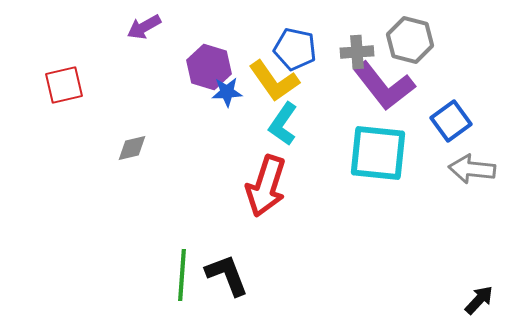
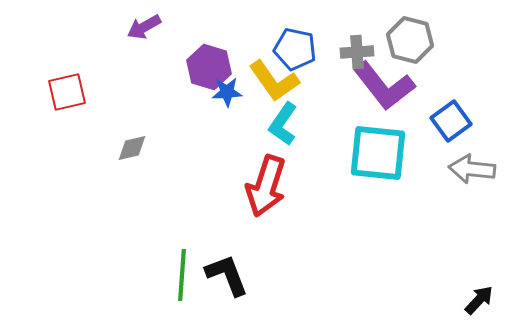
red square: moved 3 px right, 7 px down
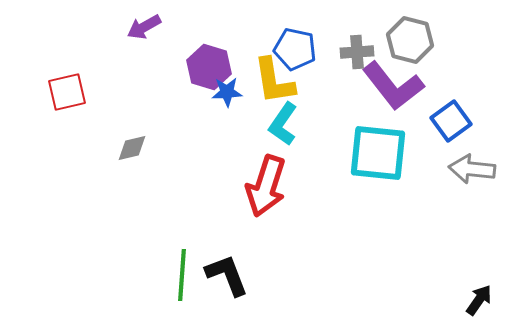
yellow L-shape: rotated 26 degrees clockwise
purple L-shape: moved 9 px right
black arrow: rotated 8 degrees counterclockwise
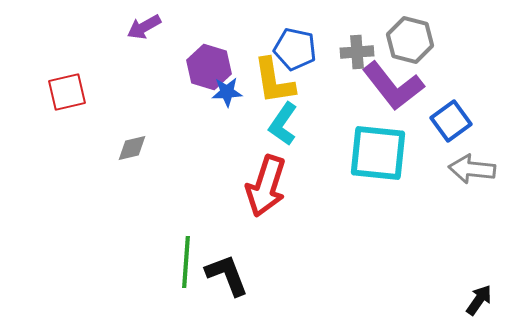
green line: moved 4 px right, 13 px up
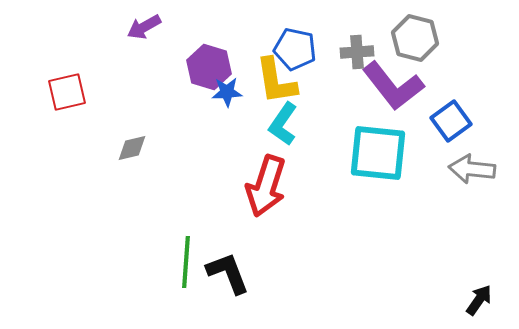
gray hexagon: moved 5 px right, 2 px up
yellow L-shape: moved 2 px right
black L-shape: moved 1 px right, 2 px up
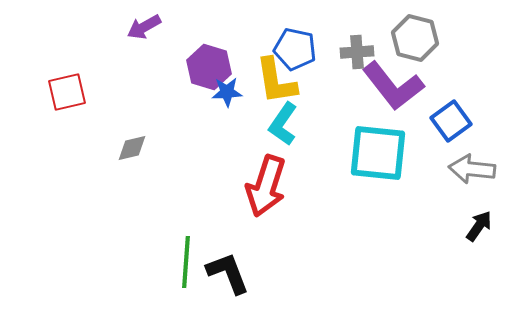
black arrow: moved 74 px up
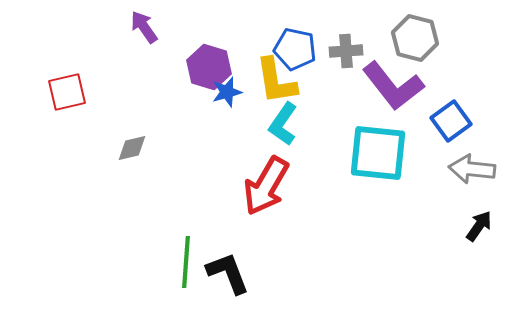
purple arrow: rotated 84 degrees clockwise
gray cross: moved 11 px left, 1 px up
blue star: rotated 12 degrees counterclockwise
red arrow: rotated 12 degrees clockwise
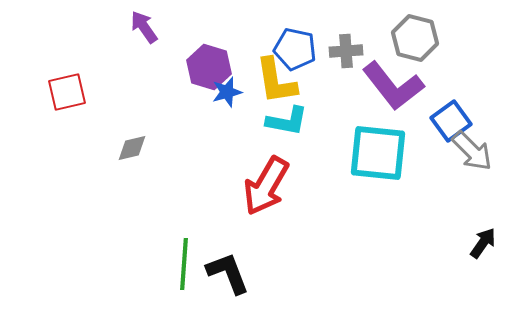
cyan L-shape: moved 4 px right, 3 px up; rotated 114 degrees counterclockwise
gray arrow: moved 18 px up; rotated 141 degrees counterclockwise
black arrow: moved 4 px right, 17 px down
green line: moved 2 px left, 2 px down
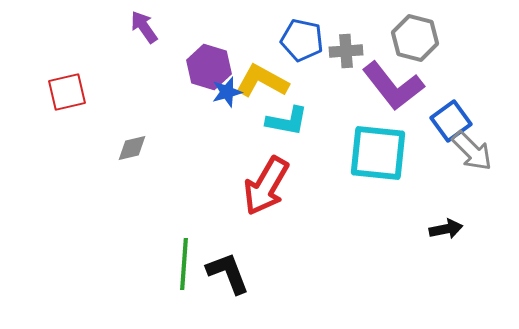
blue pentagon: moved 7 px right, 9 px up
yellow L-shape: moved 14 px left; rotated 128 degrees clockwise
black arrow: moved 37 px left, 14 px up; rotated 44 degrees clockwise
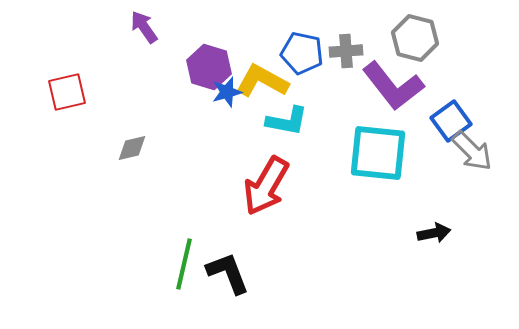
blue pentagon: moved 13 px down
black arrow: moved 12 px left, 4 px down
green line: rotated 9 degrees clockwise
